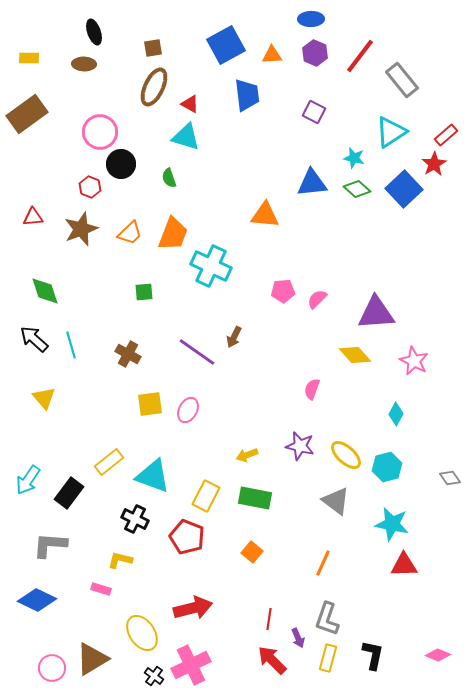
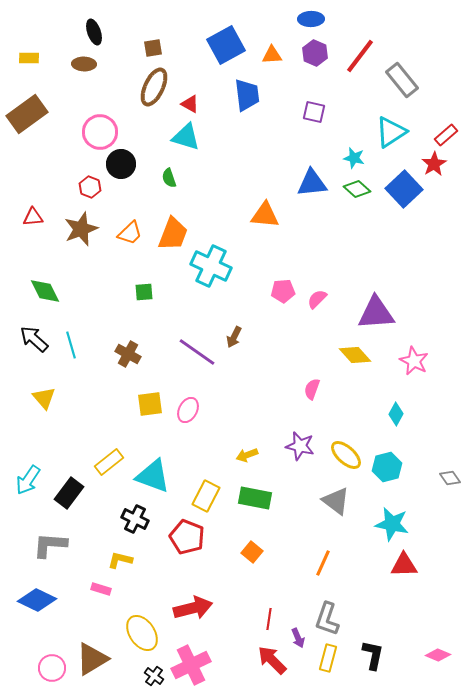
purple square at (314, 112): rotated 15 degrees counterclockwise
green diamond at (45, 291): rotated 8 degrees counterclockwise
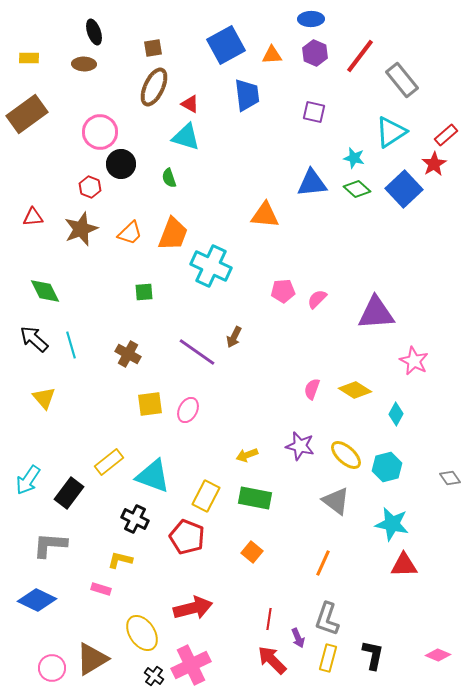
yellow diamond at (355, 355): moved 35 px down; rotated 16 degrees counterclockwise
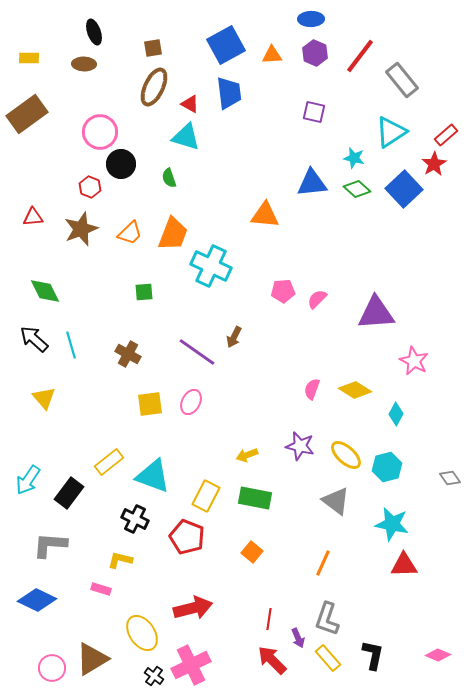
blue trapezoid at (247, 95): moved 18 px left, 2 px up
pink ellipse at (188, 410): moved 3 px right, 8 px up
yellow rectangle at (328, 658): rotated 56 degrees counterclockwise
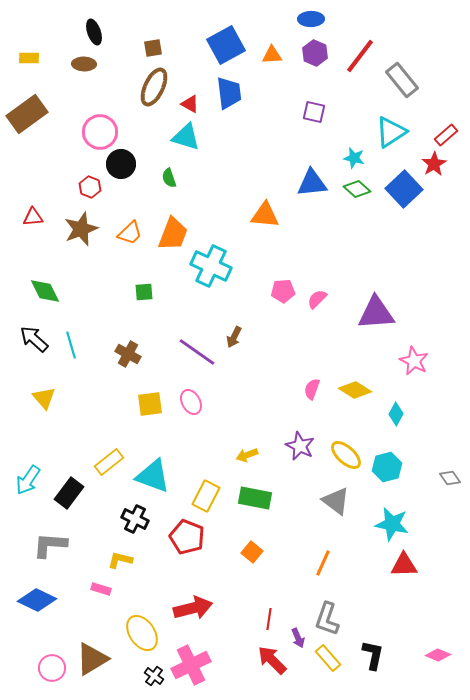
pink ellipse at (191, 402): rotated 55 degrees counterclockwise
purple star at (300, 446): rotated 12 degrees clockwise
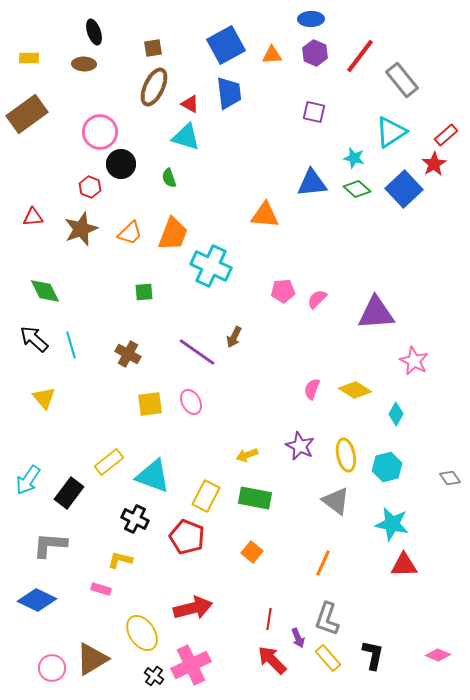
yellow ellipse at (346, 455): rotated 36 degrees clockwise
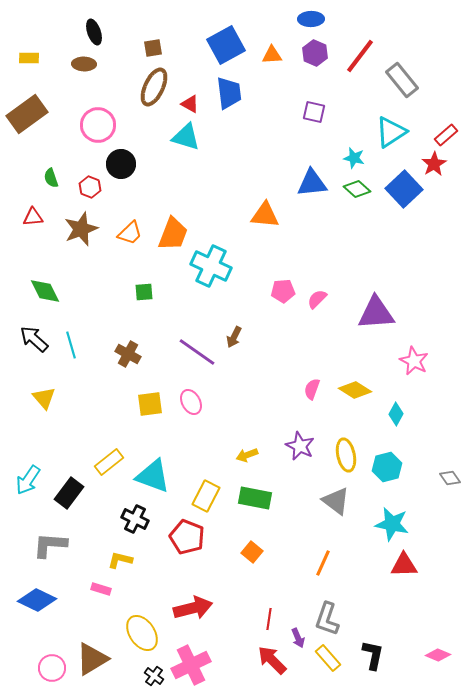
pink circle at (100, 132): moved 2 px left, 7 px up
green semicircle at (169, 178): moved 118 px left
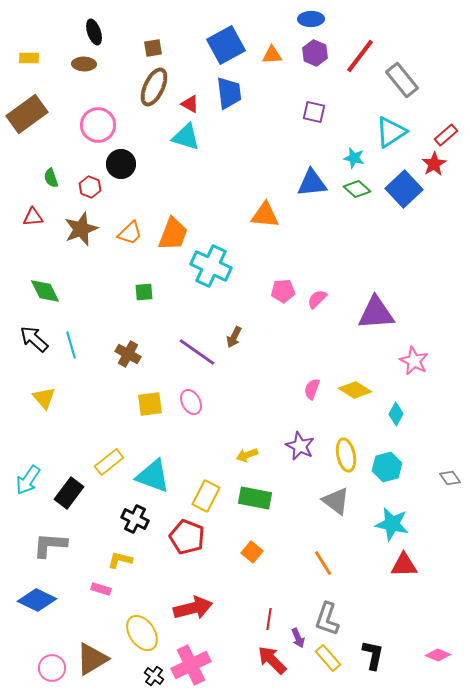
orange line at (323, 563): rotated 56 degrees counterclockwise
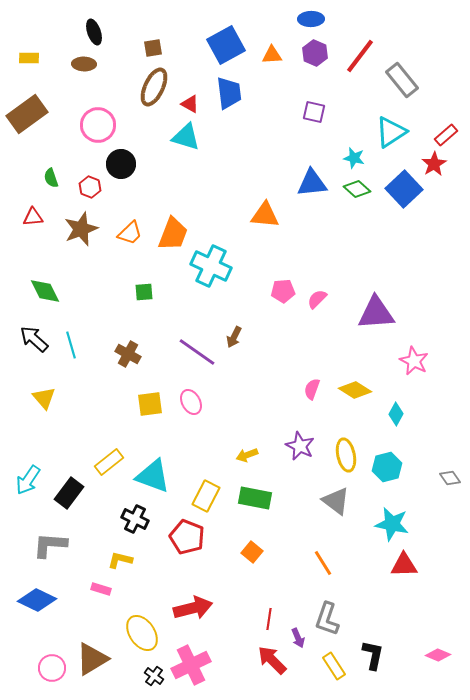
yellow rectangle at (328, 658): moved 6 px right, 8 px down; rotated 8 degrees clockwise
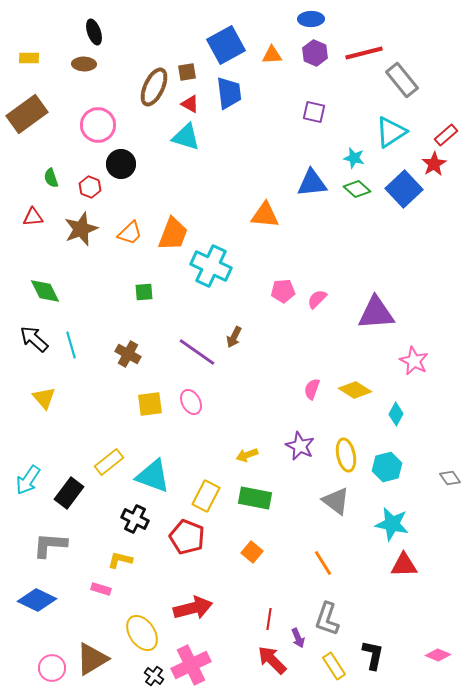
brown square at (153, 48): moved 34 px right, 24 px down
red line at (360, 56): moved 4 px right, 3 px up; rotated 39 degrees clockwise
